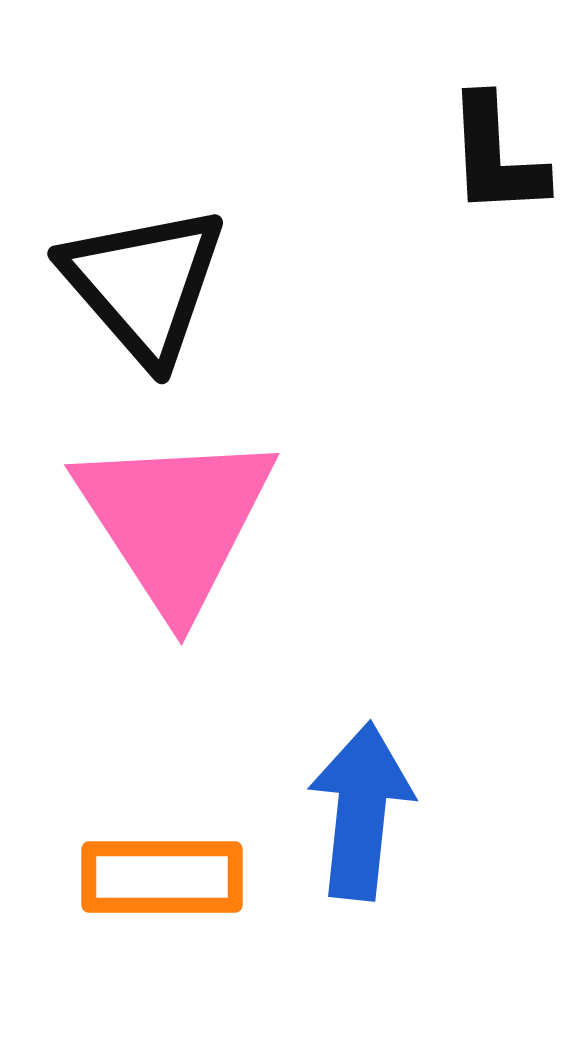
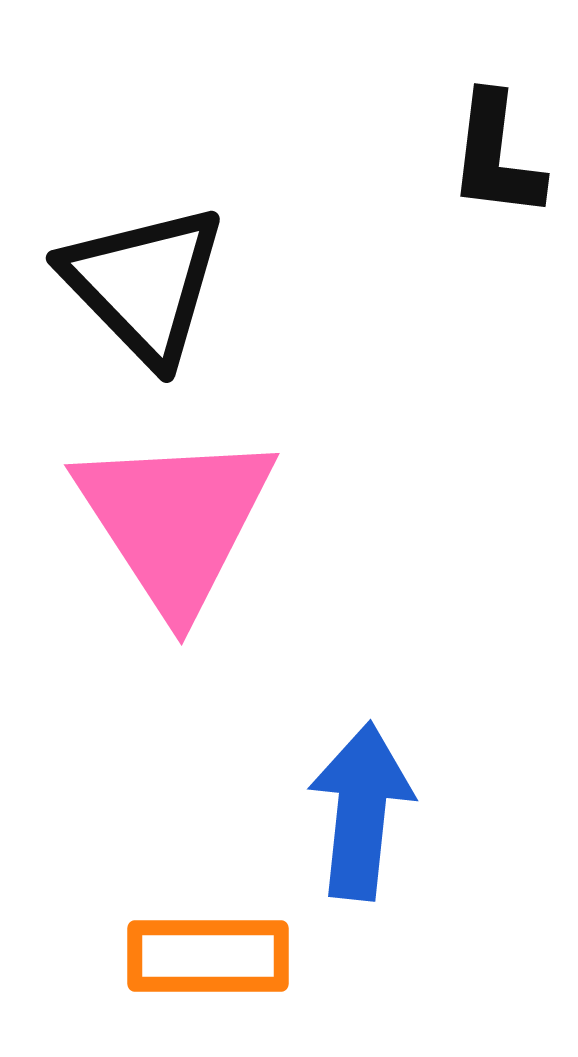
black L-shape: rotated 10 degrees clockwise
black triangle: rotated 3 degrees counterclockwise
orange rectangle: moved 46 px right, 79 px down
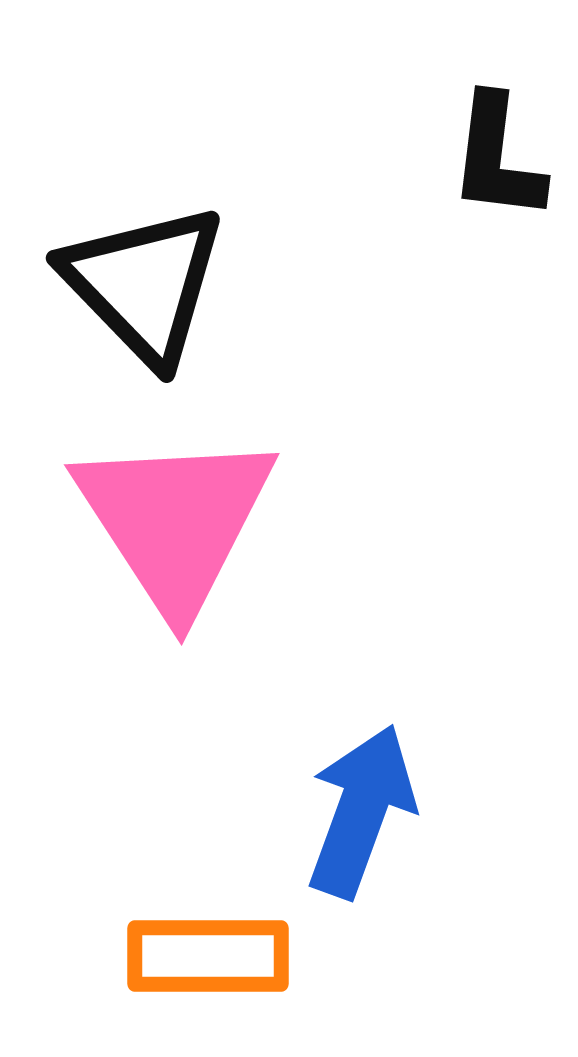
black L-shape: moved 1 px right, 2 px down
blue arrow: rotated 14 degrees clockwise
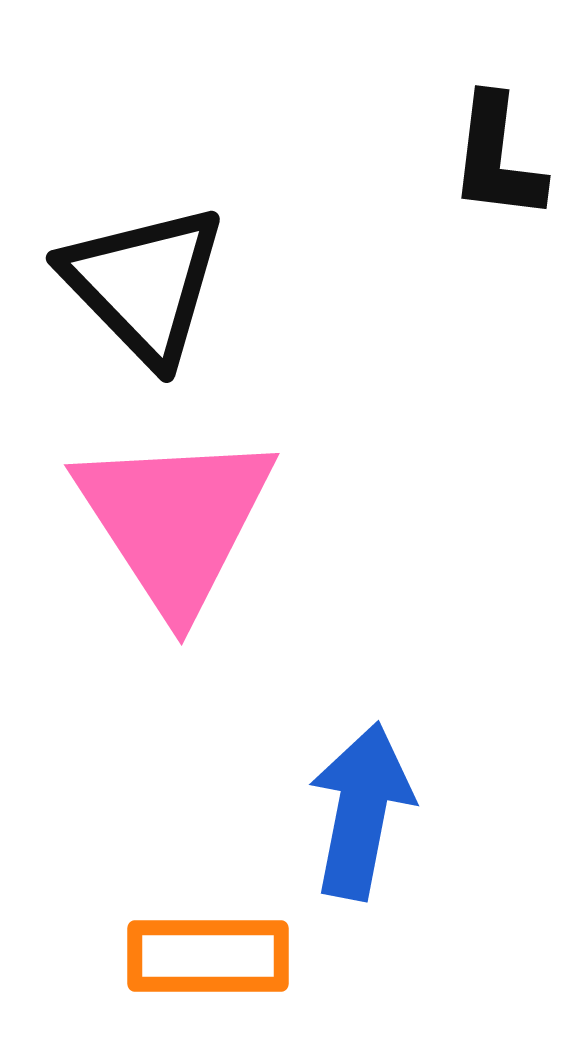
blue arrow: rotated 9 degrees counterclockwise
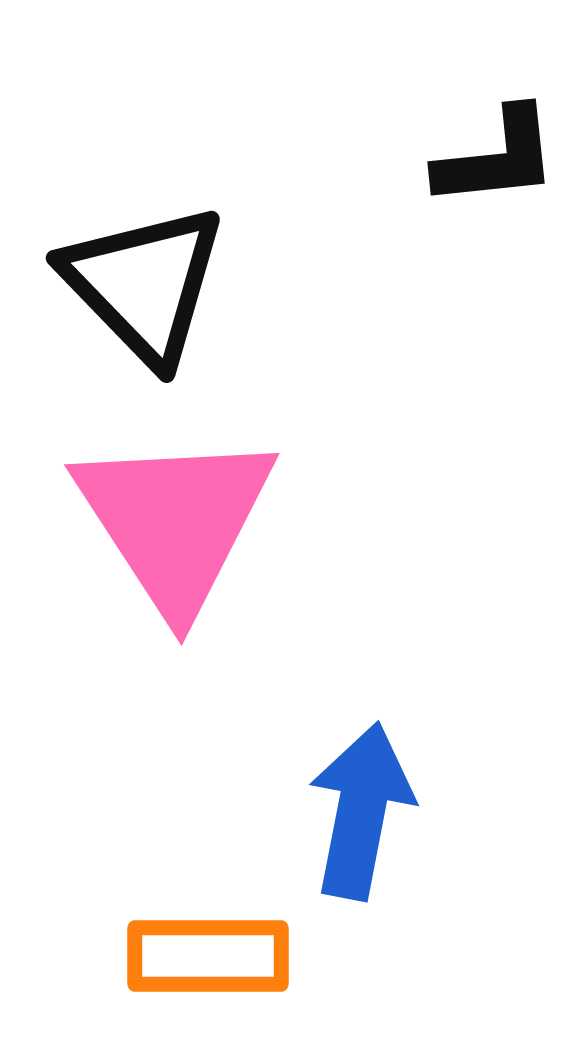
black L-shape: rotated 103 degrees counterclockwise
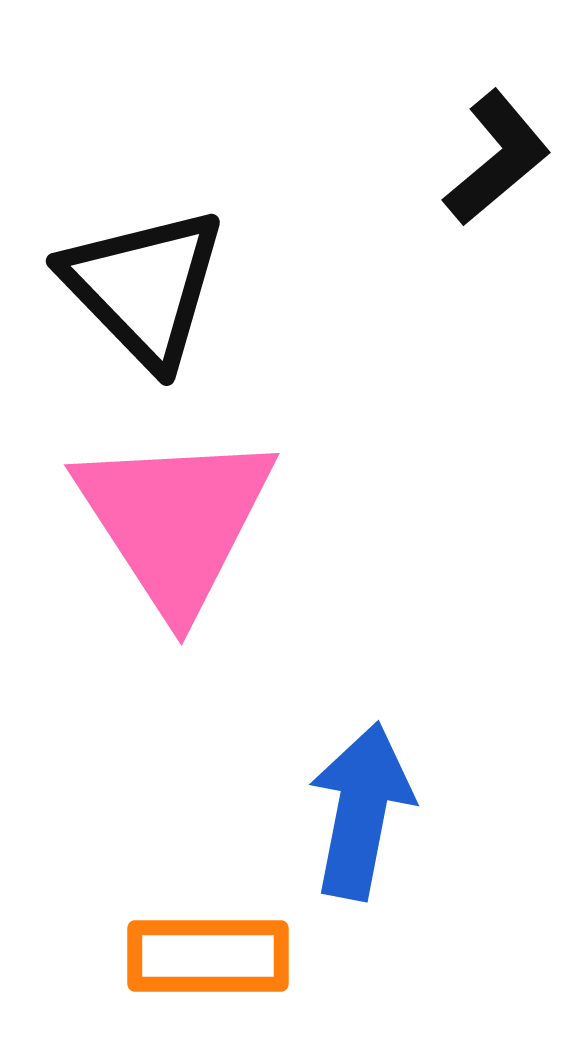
black L-shape: rotated 34 degrees counterclockwise
black triangle: moved 3 px down
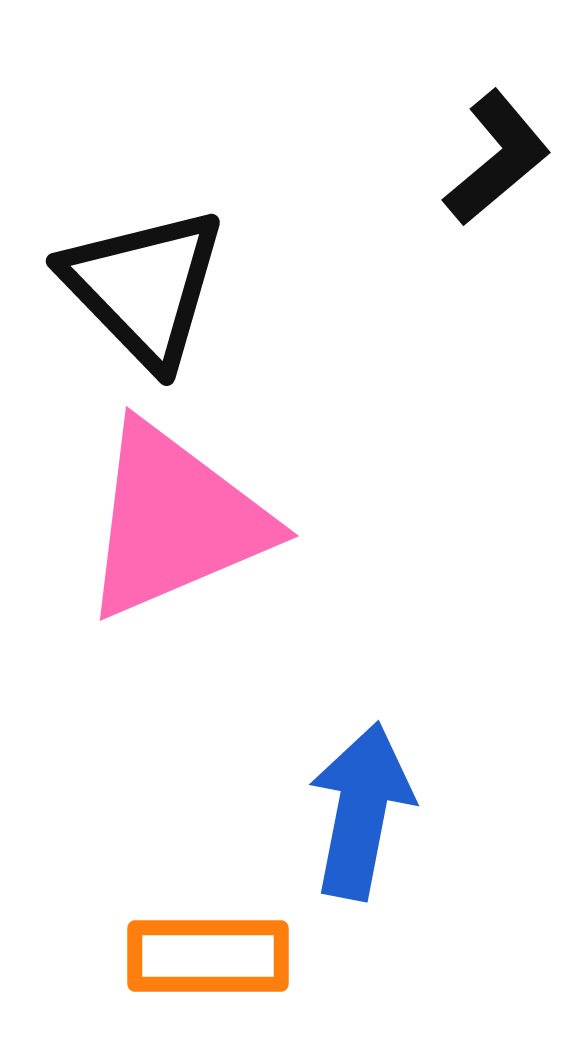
pink triangle: rotated 40 degrees clockwise
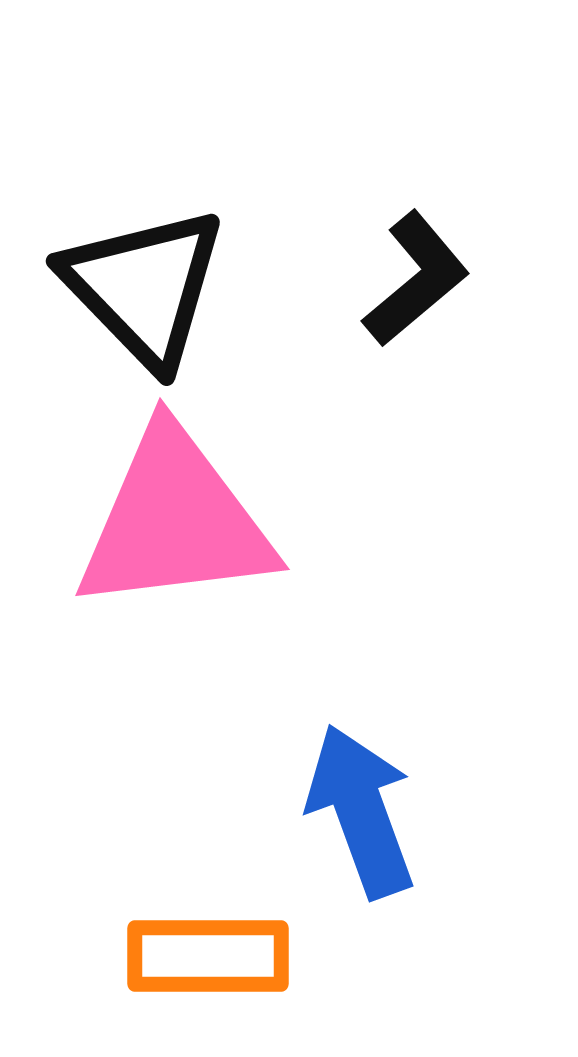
black L-shape: moved 81 px left, 121 px down
pink triangle: rotated 16 degrees clockwise
blue arrow: rotated 31 degrees counterclockwise
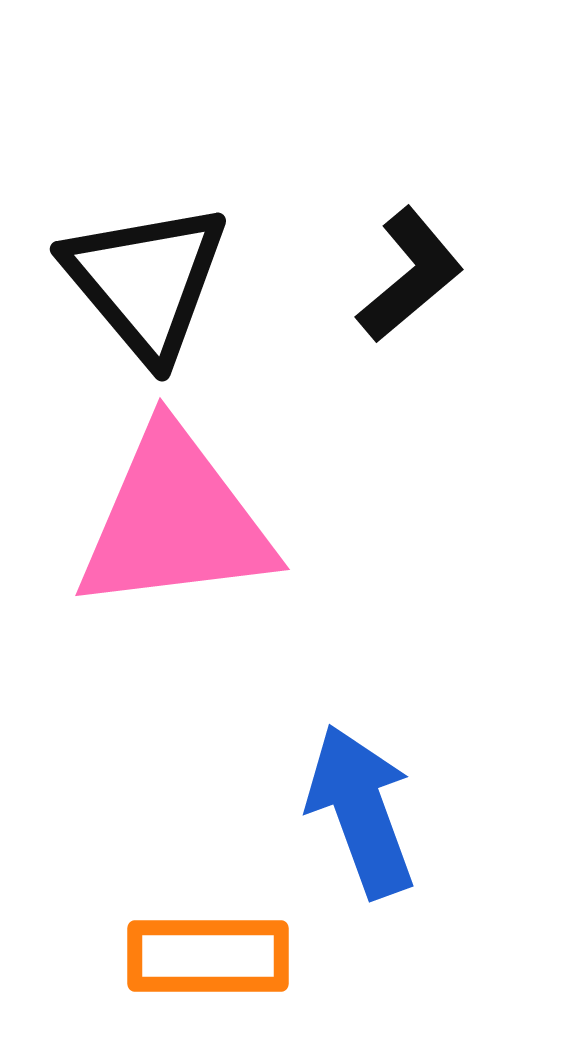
black L-shape: moved 6 px left, 4 px up
black triangle: moved 2 px right, 6 px up; rotated 4 degrees clockwise
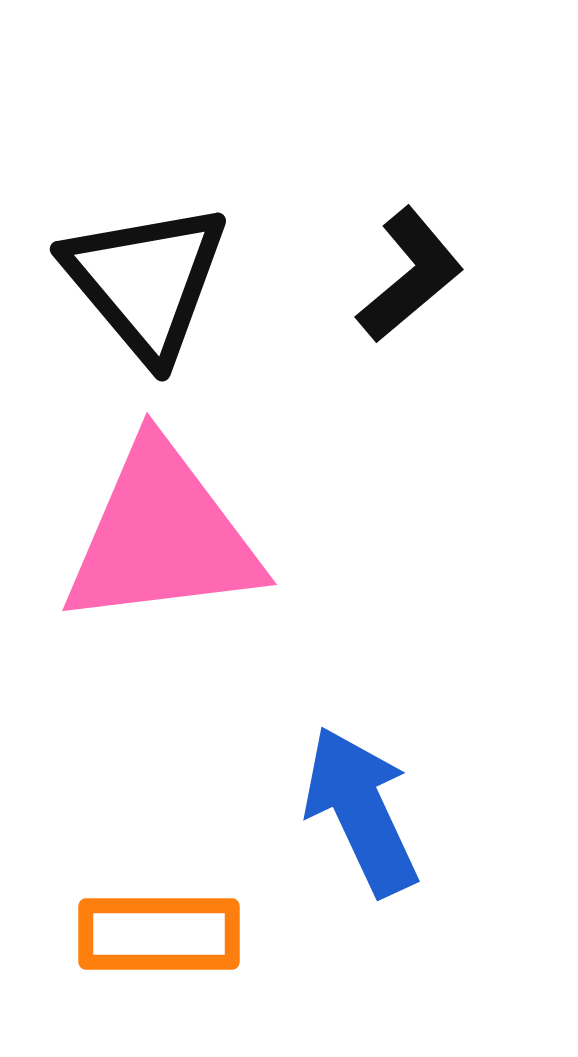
pink triangle: moved 13 px left, 15 px down
blue arrow: rotated 5 degrees counterclockwise
orange rectangle: moved 49 px left, 22 px up
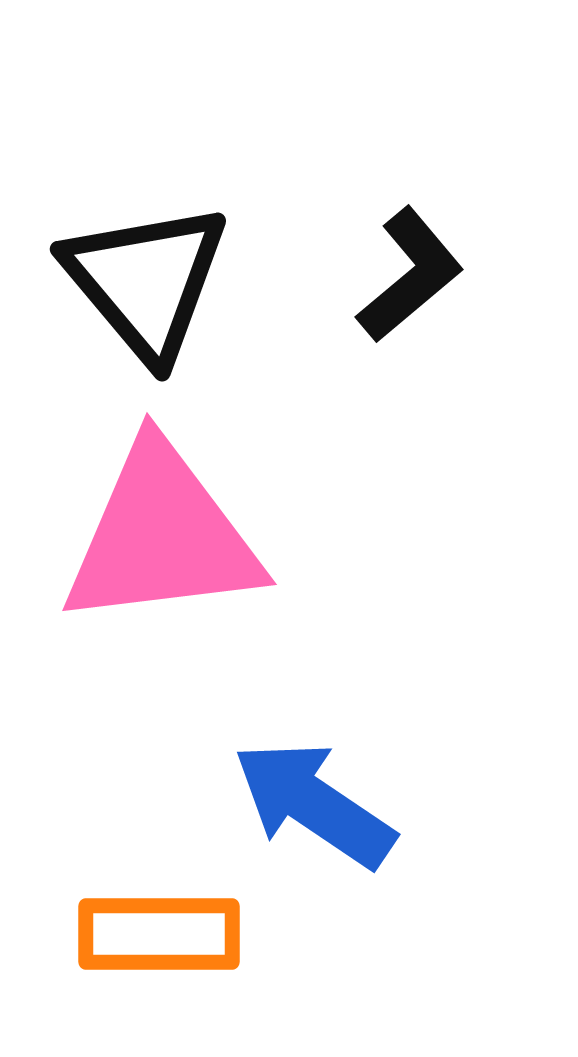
blue arrow: moved 47 px left, 7 px up; rotated 31 degrees counterclockwise
